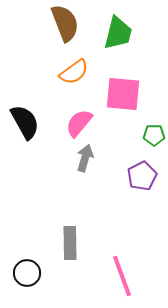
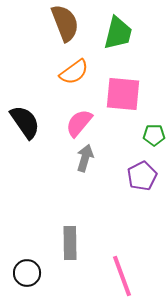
black semicircle: rotated 6 degrees counterclockwise
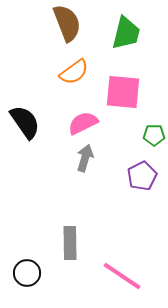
brown semicircle: moved 2 px right
green trapezoid: moved 8 px right
pink square: moved 2 px up
pink semicircle: moved 4 px right; rotated 24 degrees clockwise
pink line: rotated 36 degrees counterclockwise
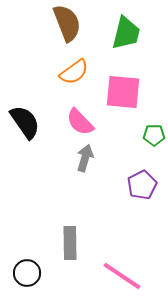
pink semicircle: moved 3 px left, 1 px up; rotated 108 degrees counterclockwise
purple pentagon: moved 9 px down
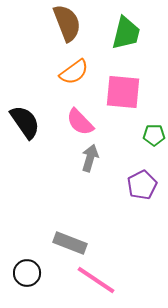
gray arrow: moved 5 px right
gray rectangle: rotated 68 degrees counterclockwise
pink line: moved 26 px left, 4 px down
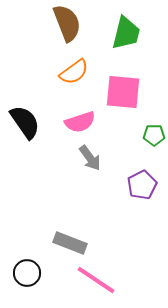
pink semicircle: rotated 64 degrees counterclockwise
gray arrow: rotated 128 degrees clockwise
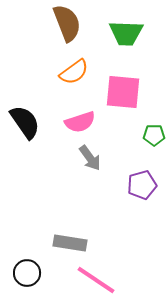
green trapezoid: rotated 78 degrees clockwise
purple pentagon: rotated 12 degrees clockwise
gray rectangle: rotated 12 degrees counterclockwise
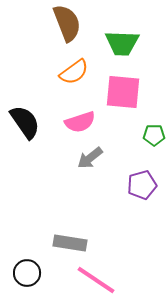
green trapezoid: moved 4 px left, 10 px down
gray arrow: rotated 88 degrees clockwise
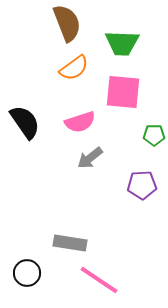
orange semicircle: moved 4 px up
purple pentagon: rotated 12 degrees clockwise
pink line: moved 3 px right
